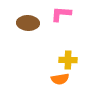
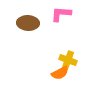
yellow cross: rotated 18 degrees clockwise
orange semicircle: moved 6 px up; rotated 18 degrees counterclockwise
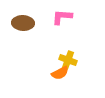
pink L-shape: moved 1 px right, 3 px down
brown ellipse: moved 5 px left
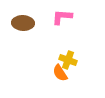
orange semicircle: rotated 84 degrees clockwise
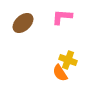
brown ellipse: rotated 45 degrees counterclockwise
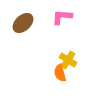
yellow cross: rotated 12 degrees clockwise
orange semicircle: rotated 18 degrees clockwise
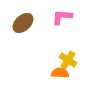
orange semicircle: rotated 108 degrees clockwise
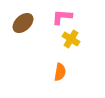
yellow cross: moved 3 px right, 21 px up
orange semicircle: moved 1 px up; rotated 96 degrees clockwise
